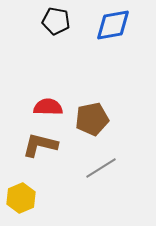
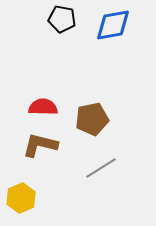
black pentagon: moved 6 px right, 2 px up
red semicircle: moved 5 px left
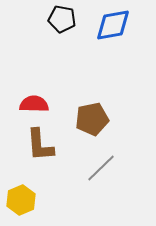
red semicircle: moved 9 px left, 3 px up
brown L-shape: rotated 108 degrees counterclockwise
gray line: rotated 12 degrees counterclockwise
yellow hexagon: moved 2 px down
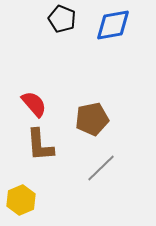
black pentagon: rotated 12 degrees clockwise
red semicircle: rotated 48 degrees clockwise
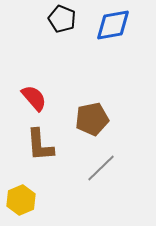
red semicircle: moved 6 px up
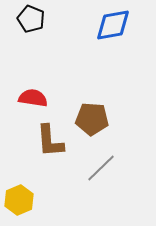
black pentagon: moved 31 px left
red semicircle: moved 1 px left; rotated 40 degrees counterclockwise
brown pentagon: rotated 16 degrees clockwise
brown L-shape: moved 10 px right, 4 px up
yellow hexagon: moved 2 px left
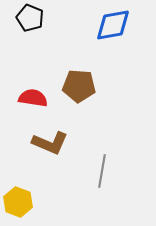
black pentagon: moved 1 px left, 1 px up
brown pentagon: moved 13 px left, 33 px up
brown L-shape: moved 2 px down; rotated 63 degrees counterclockwise
gray line: moved 1 px right, 3 px down; rotated 36 degrees counterclockwise
yellow hexagon: moved 1 px left, 2 px down; rotated 16 degrees counterclockwise
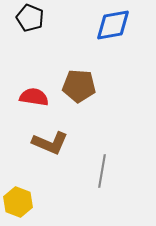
red semicircle: moved 1 px right, 1 px up
